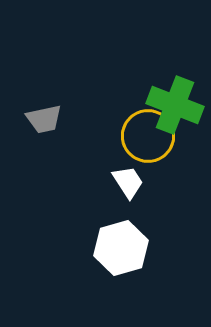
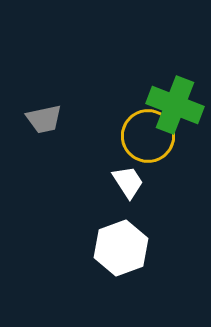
white hexagon: rotated 4 degrees counterclockwise
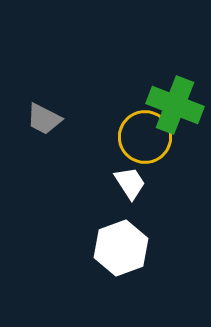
gray trapezoid: rotated 39 degrees clockwise
yellow circle: moved 3 px left, 1 px down
white trapezoid: moved 2 px right, 1 px down
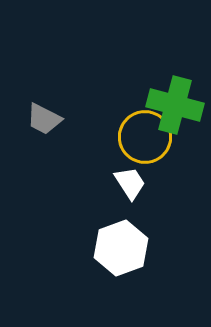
green cross: rotated 6 degrees counterclockwise
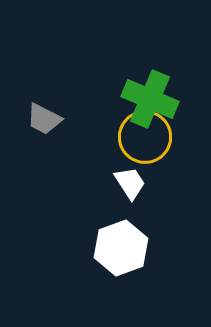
green cross: moved 25 px left, 6 px up; rotated 8 degrees clockwise
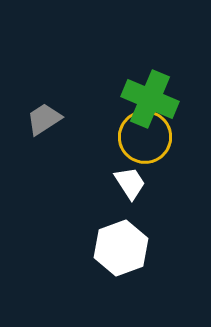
gray trapezoid: rotated 120 degrees clockwise
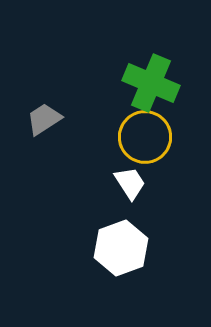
green cross: moved 1 px right, 16 px up
